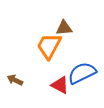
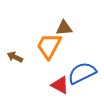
brown arrow: moved 23 px up
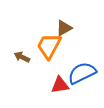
brown triangle: rotated 24 degrees counterclockwise
brown arrow: moved 7 px right
red triangle: rotated 36 degrees counterclockwise
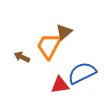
brown triangle: moved 4 px down; rotated 12 degrees counterclockwise
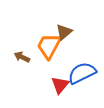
red triangle: rotated 42 degrees counterclockwise
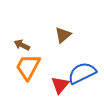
brown triangle: moved 1 px left, 3 px down
orange trapezoid: moved 21 px left, 21 px down
brown arrow: moved 12 px up
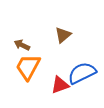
red triangle: rotated 30 degrees clockwise
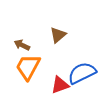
brown triangle: moved 5 px left
